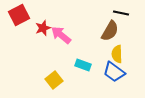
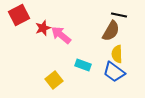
black line: moved 2 px left, 2 px down
brown semicircle: moved 1 px right
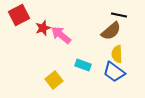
brown semicircle: rotated 20 degrees clockwise
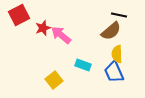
blue trapezoid: rotated 30 degrees clockwise
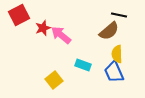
brown semicircle: moved 2 px left
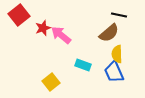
red square: rotated 10 degrees counterclockwise
brown semicircle: moved 2 px down
yellow square: moved 3 px left, 2 px down
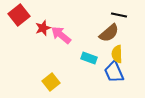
cyan rectangle: moved 6 px right, 7 px up
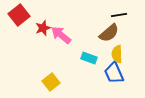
black line: rotated 21 degrees counterclockwise
blue trapezoid: moved 1 px down
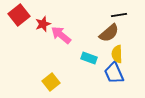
red star: moved 4 px up
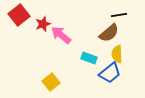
blue trapezoid: moved 4 px left; rotated 105 degrees counterclockwise
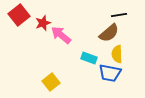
red star: moved 1 px up
blue trapezoid: rotated 50 degrees clockwise
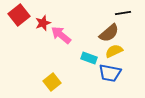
black line: moved 4 px right, 2 px up
yellow semicircle: moved 3 px left, 3 px up; rotated 66 degrees clockwise
yellow square: moved 1 px right
